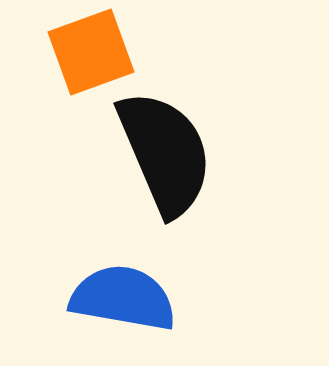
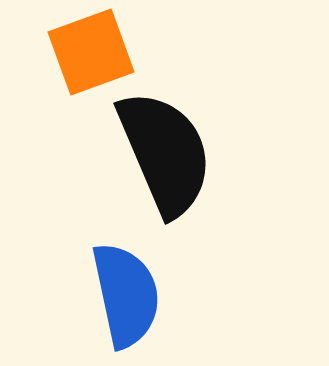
blue semicircle: moved 3 px right, 3 px up; rotated 68 degrees clockwise
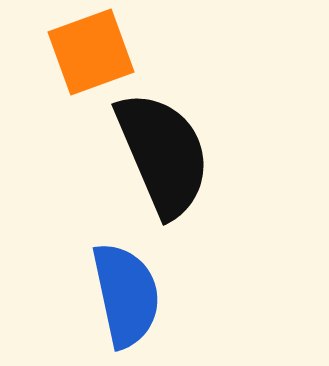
black semicircle: moved 2 px left, 1 px down
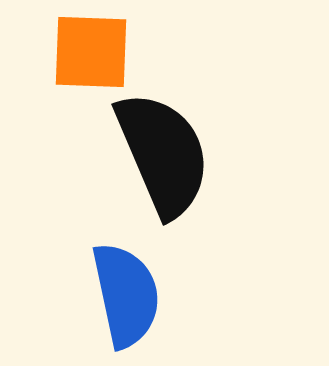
orange square: rotated 22 degrees clockwise
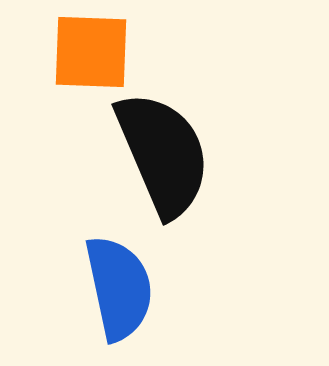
blue semicircle: moved 7 px left, 7 px up
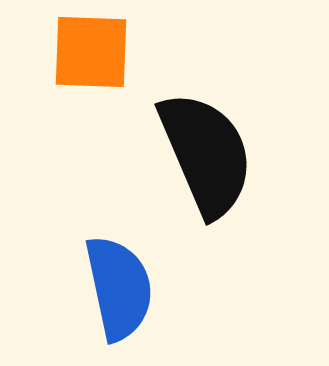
black semicircle: moved 43 px right
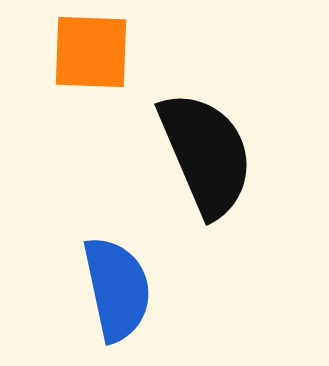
blue semicircle: moved 2 px left, 1 px down
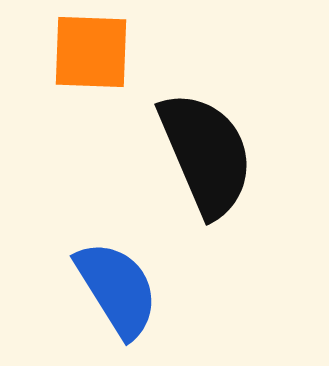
blue semicircle: rotated 20 degrees counterclockwise
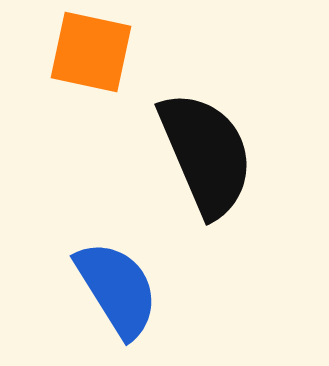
orange square: rotated 10 degrees clockwise
